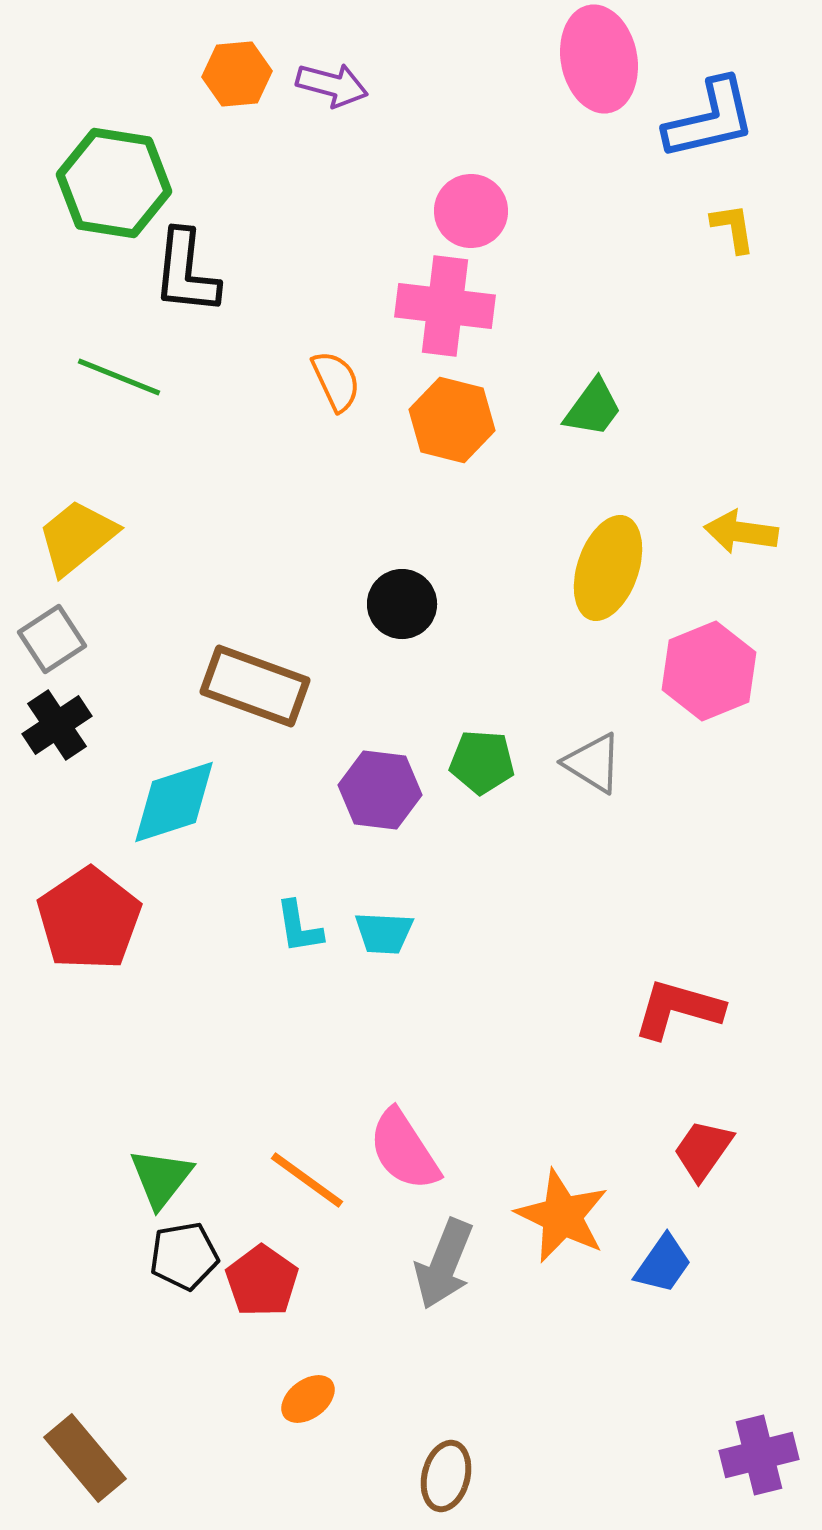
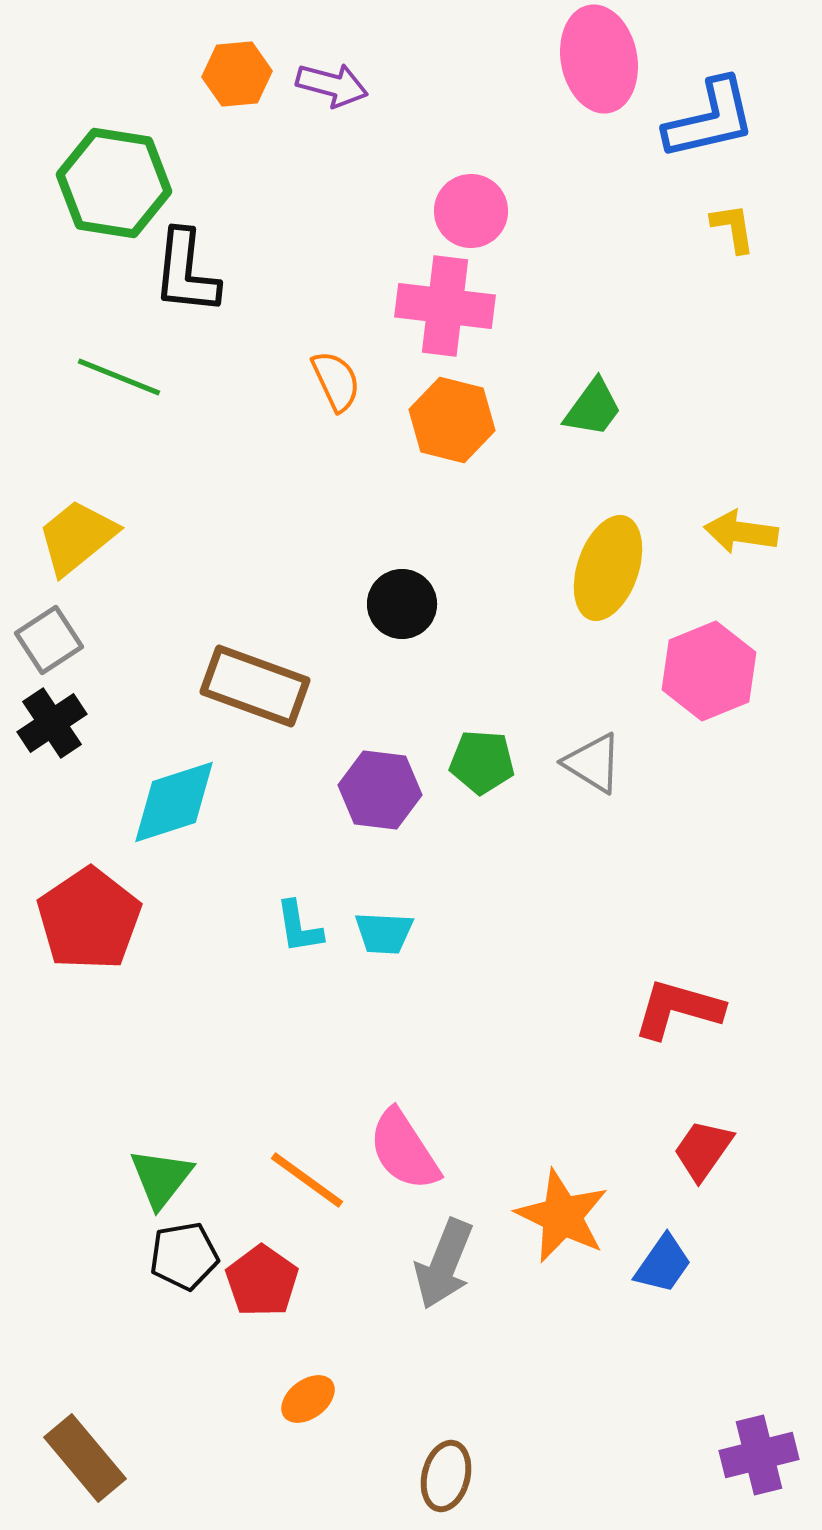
gray square at (52, 639): moved 3 px left, 1 px down
black cross at (57, 725): moved 5 px left, 2 px up
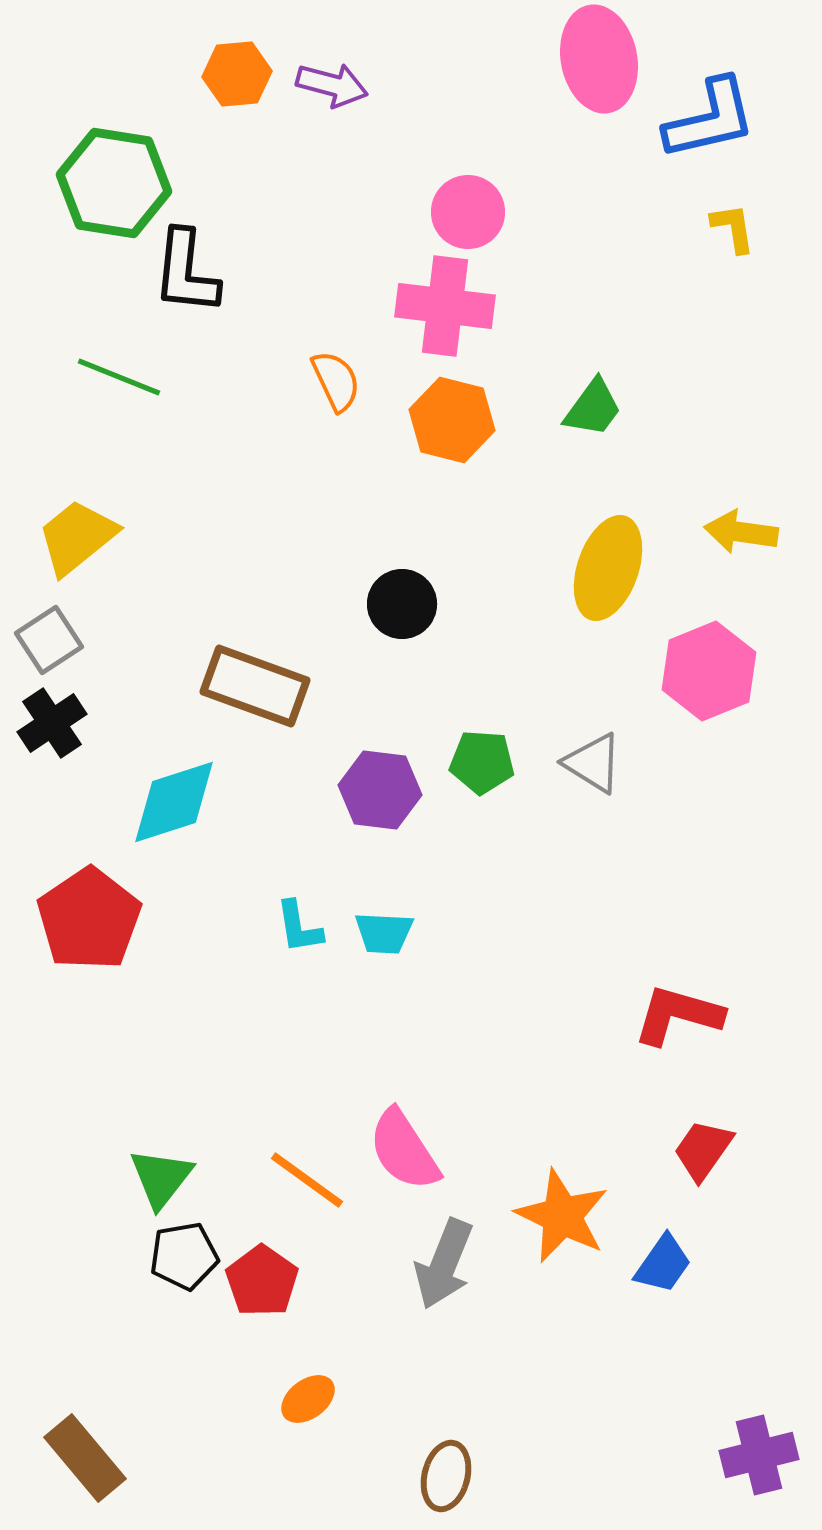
pink circle at (471, 211): moved 3 px left, 1 px down
red L-shape at (678, 1009): moved 6 px down
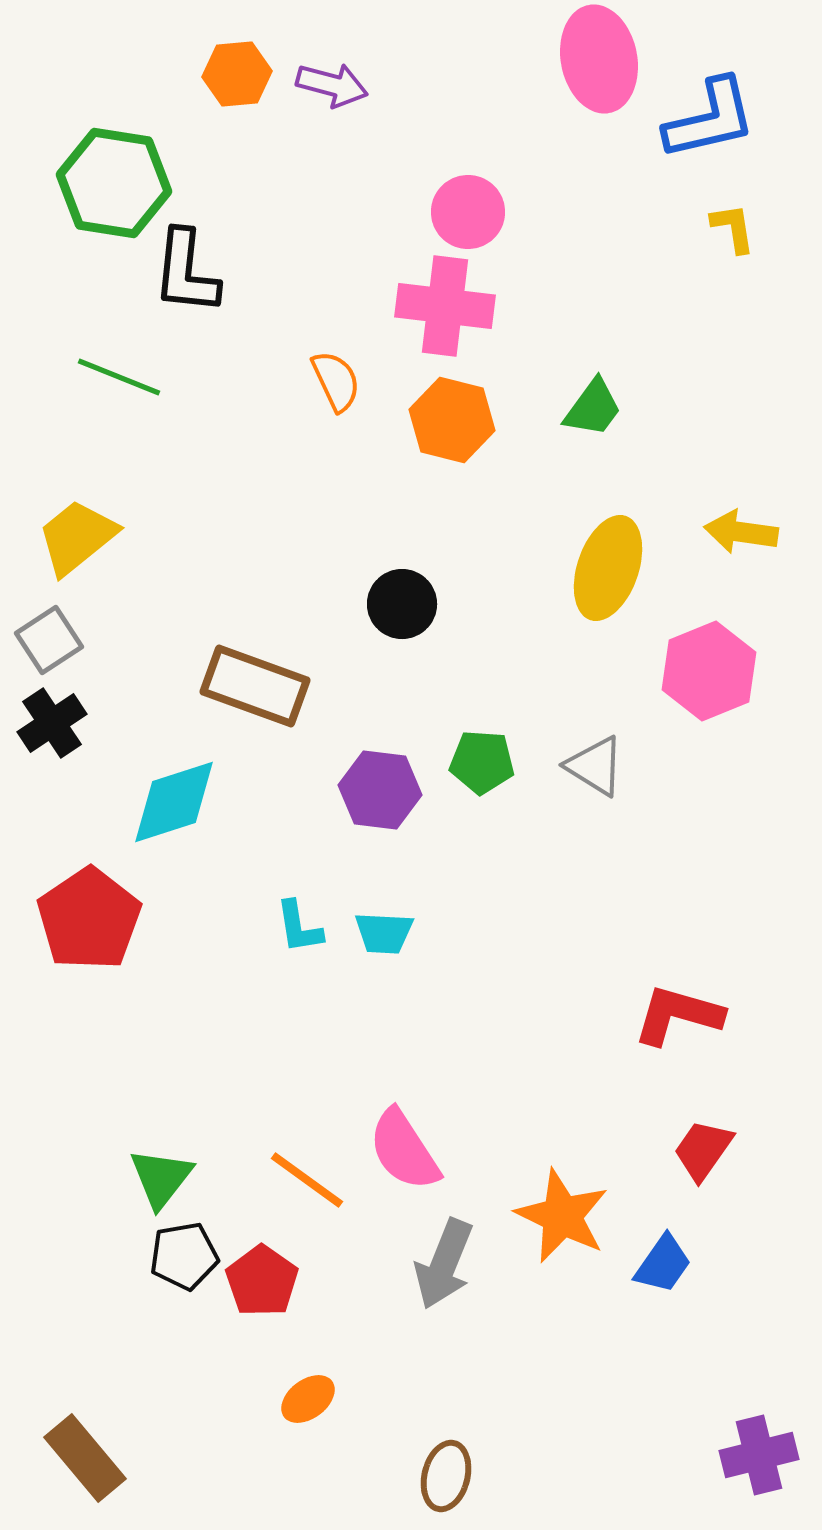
gray triangle at (593, 763): moved 2 px right, 3 px down
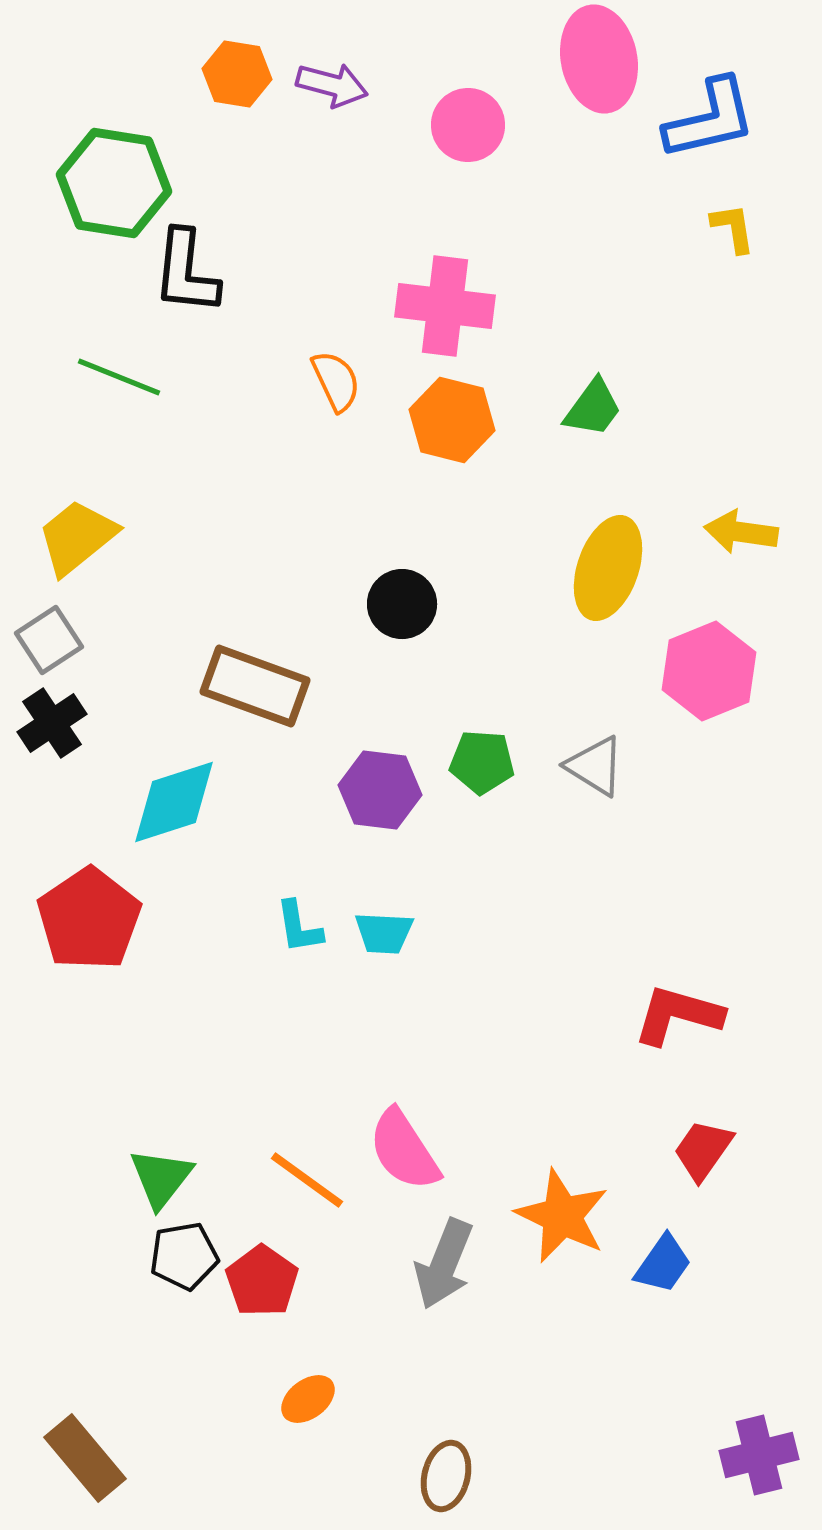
orange hexagon at (237, 74): rotated 14 degrees clockwise
pink circle at (468, 212): moved 87 px up
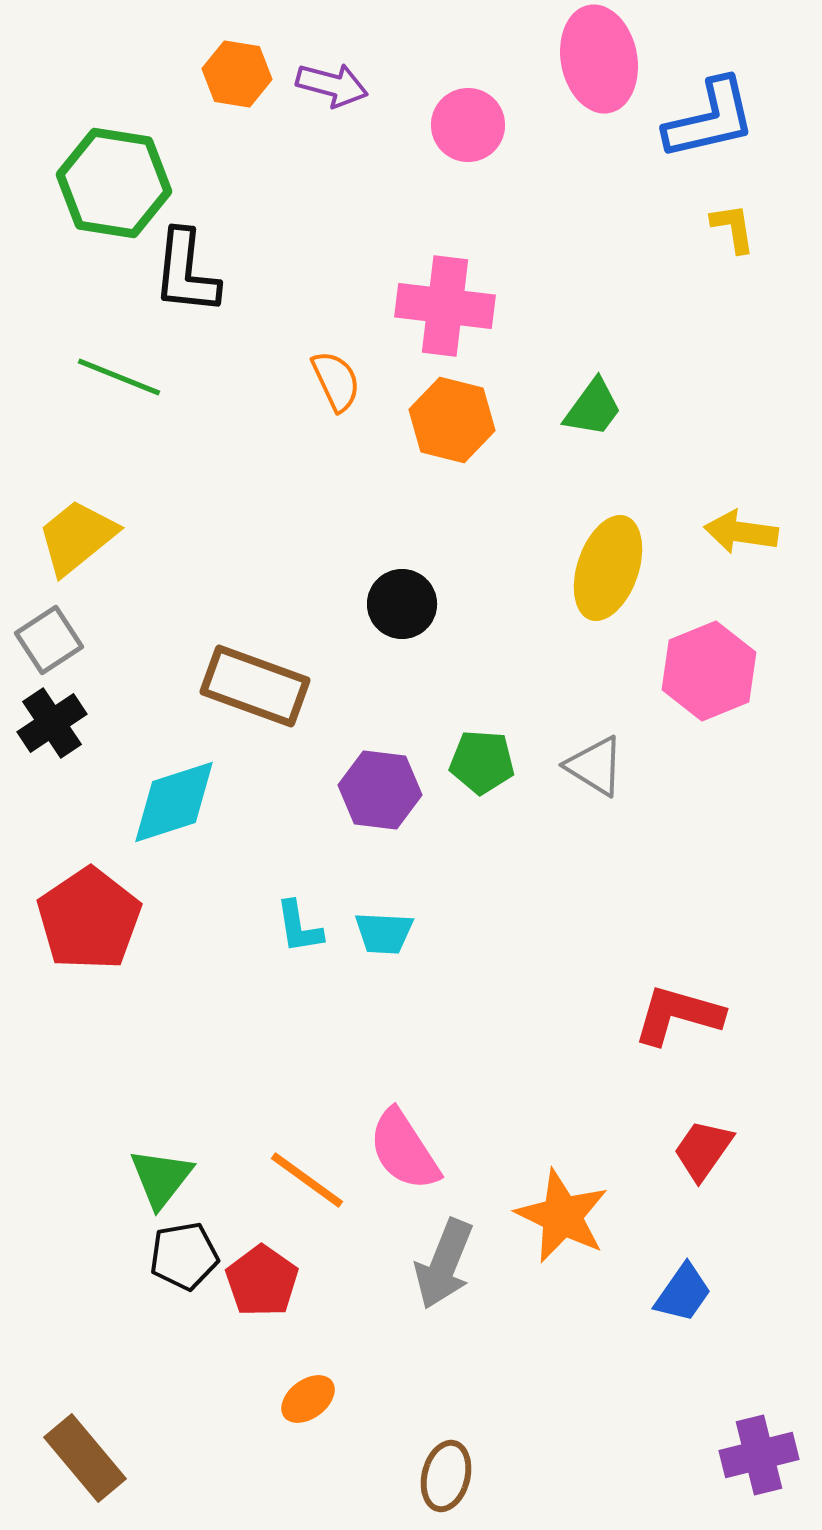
blue trapezoid at (663, 1264): moved 20 px right, 29 px down
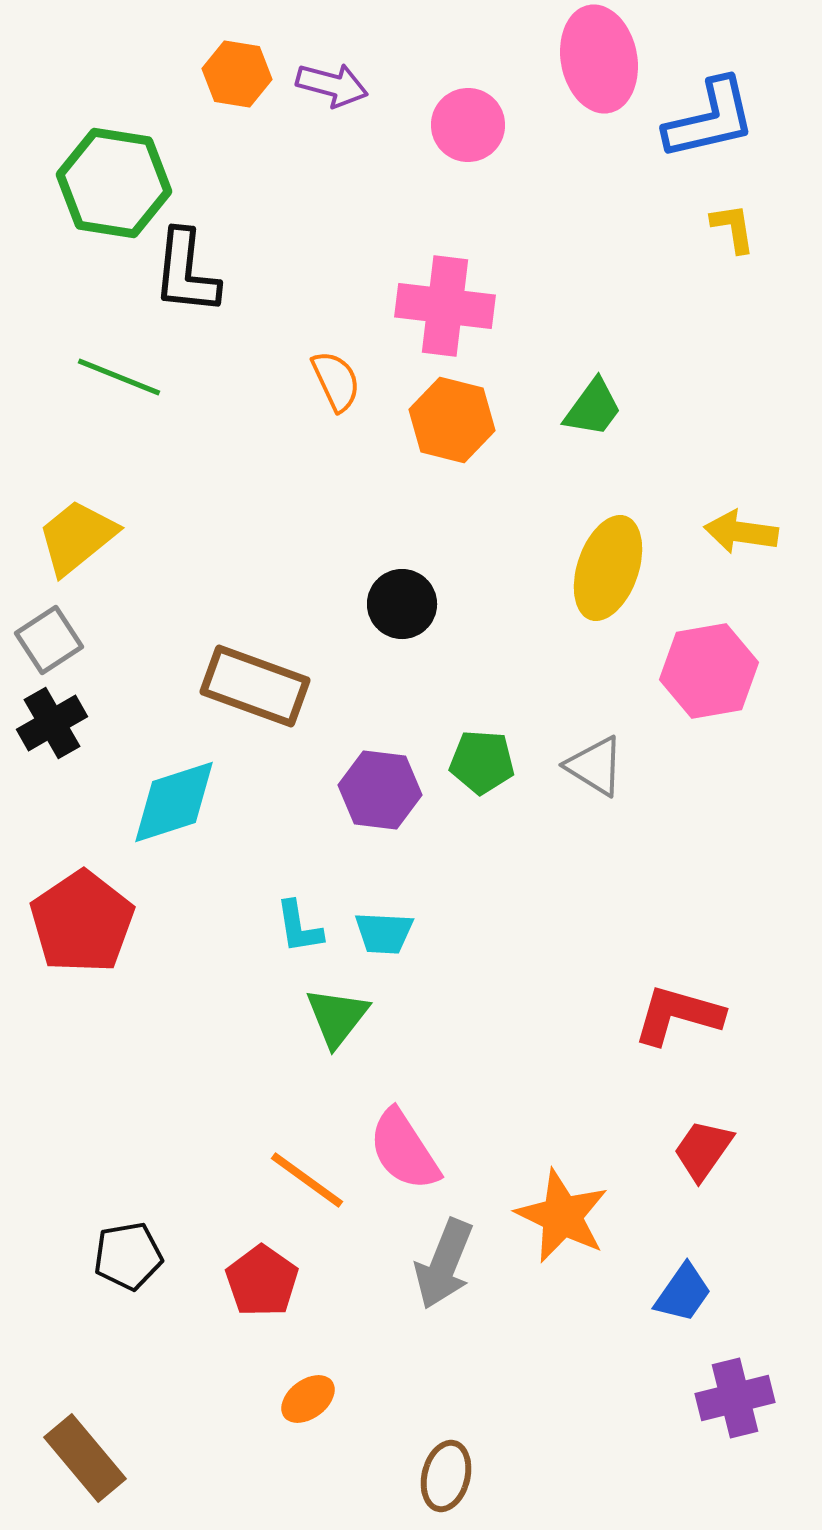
pink hexagon at (709, 671): rotated 12 degrees clockwise
black cross at (52, 723): rotated 4 degrees clockwise
red pentagon at (89, 919): moved 7 px left, 3 px down
green triangle at (161, 1178): moved 176 px right, 161 px up
black pentagon at (184, 1256): moved 56 px left
purple cross at (759, 1455): moved 24 px left, 57 px up
